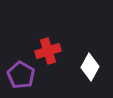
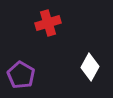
red cross: moved 28 px up
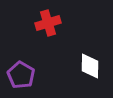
white diamond: moved 1 px up; rotated 28 degrees counterclockwise
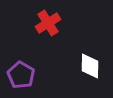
red cross: rotated 15 degrees counterclockwise
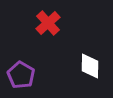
red cross: rotated 10 degrees counterclockwise
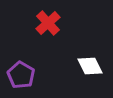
white diamond: rotated 28 degrees counterclockwise
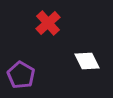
white diamond: moved 3 px left, 5 px up
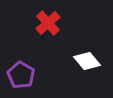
white diamond: rotated 12 degrees counterclockwise
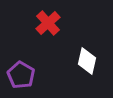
white diamond: rotated 52 degrees clockwise
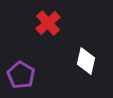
white diamond: moved 1 px left
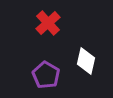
purple pentagon: moved 25 px right
